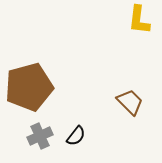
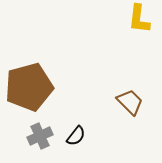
yellow L-shape: moved 1 px up
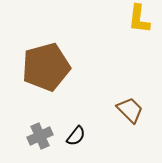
brown pentagon: moved 17 px right, 20 px up
brown trapezoid: moved 8 px down
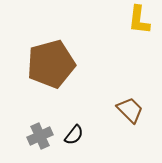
yellow L-shape: moved 1 px down
brown pentagon: moved 5 px right, 3 px up
black semicircle: moved 2 px left, 1 px up
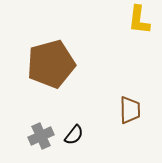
brown trapezoid: rotated 44 degrees clockwise
gray cross: moved 1 px right
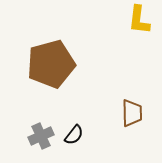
brown trapezoid: moved 2 px right, 3 px down
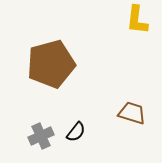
yellow L-shape: moved 2 px left
brown trapezoid: rotated 72 degrees counterclockwise
black semicircle: moved 2 px right, 3 px up
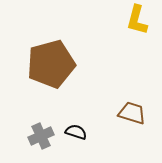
yellow L-shape: rotated 8 degrees clockwise
black semicircle: rotated 110 degrees counterclockwise
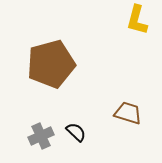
brown trapezoid: moved 4 px left
black semicircle: rotated 25 degrees clockwise
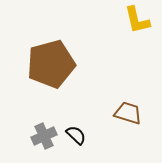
yellow L-shape: rotated 28 degrees counterclockwise
black semicircle: moved 3 px down
gray cross: moved 3 px right
